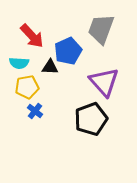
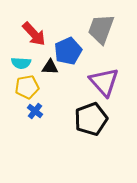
red arrow: moved 2 px right, 2 px up
cyan semicircle: moved 2 px right
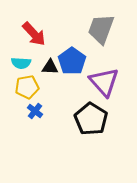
blue pentagon: moved 4 px right, 10 px down; rotated 12 degrees counterclockwise
black pentagon: rotated 20 degrees counterclockwise
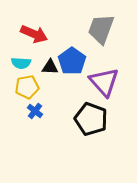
red arrow: rotated 24 degrees counterclockwise
black pentagon: rotated 12 degrees counterclockwise
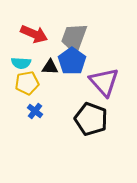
gray trapezoid: moved 27 px left, 9 px down
yellow pentagon: moved 4 px up
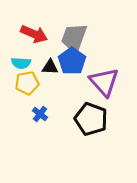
blue cross: moved 5 px right, 3 px down
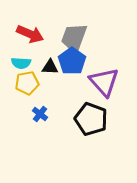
red arrow: moved 4 px left
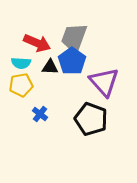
red arrow: moved 7 px right, 9 px down
yellow pentagon: moved 6 px left, 2 px down
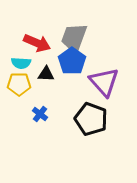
black triangle: moved 4 px left, 7 px down
yellow pentagon: moved 2 px left, 1 px up; rotated 10 degrees clockwise
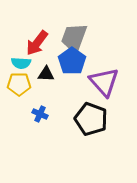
red arrow: rotated 104 degrees clockwise
blue cross: rotated 14 degrees counterclockwise
